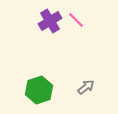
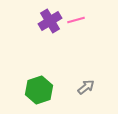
pink line: rotated 60 degrees counterclockwise
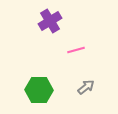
pink line: moved 30 px down
green hexagon: rotated 20 degrees clockwise
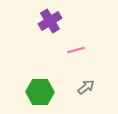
green hexagon: moved 1 px right, 2 px down
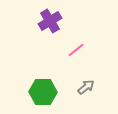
pink line: rotated 24 degrees counterclockwise
green hexagon: moved 3 px right
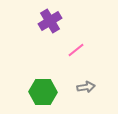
gray arrow: rotated 30 degrees clockwise
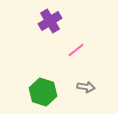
gray arrow: rotated 18 degrees clockwise
green hexagon: rotated 16 degrees clockwise
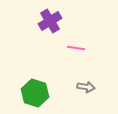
pink line: moved 2 px up; rotated 48 degrees clockwise
green hexagon: moved 8 px left, 1 px down
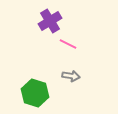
pink line: moved 8 px left, 4 px up; rotated 18 degrees clockwise
gray arrow: moved 15 px left, 11 px up
